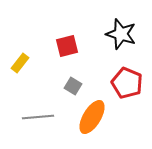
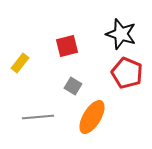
red pentagon: moved 10 px up
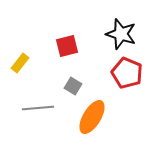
gray line: moved 9 px up
